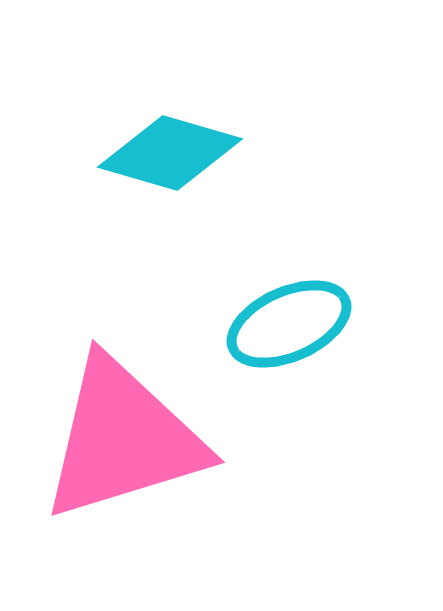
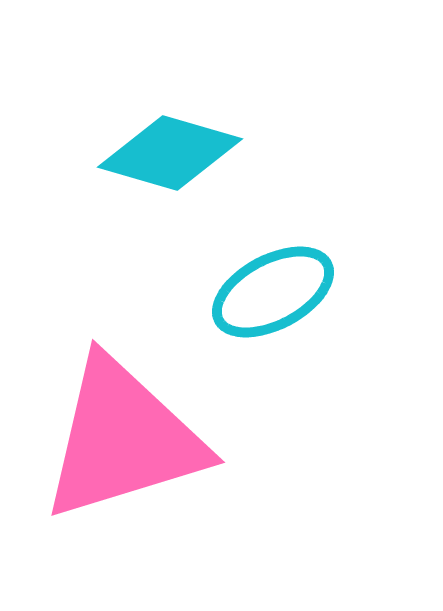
cyan ellipse: moved 16 px left, 32 px up; rotated 4 degrees counterclockwise
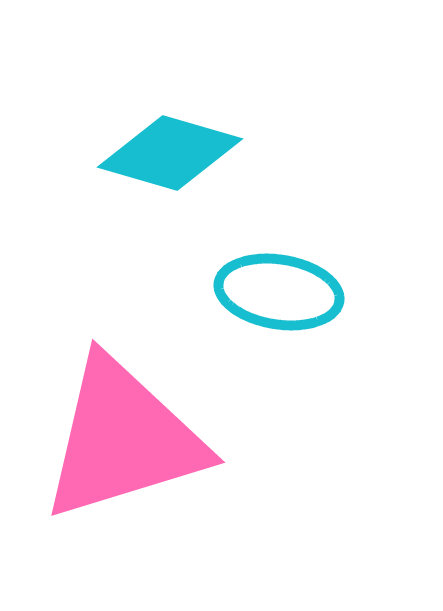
cyan ellipse: moved 6 px right; rotated 37 degrees clockwise
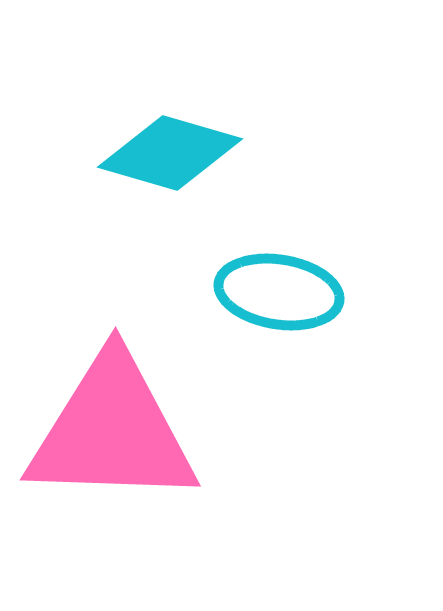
pink triangle: moved 11 px left, 8 px up; rotated 19 degrees clockwise
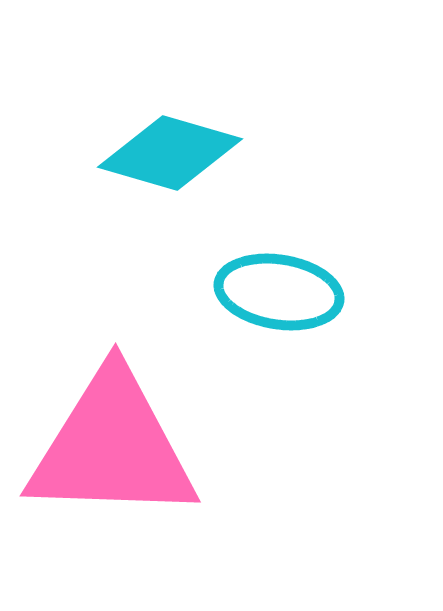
pink triangle: moved 16 px down
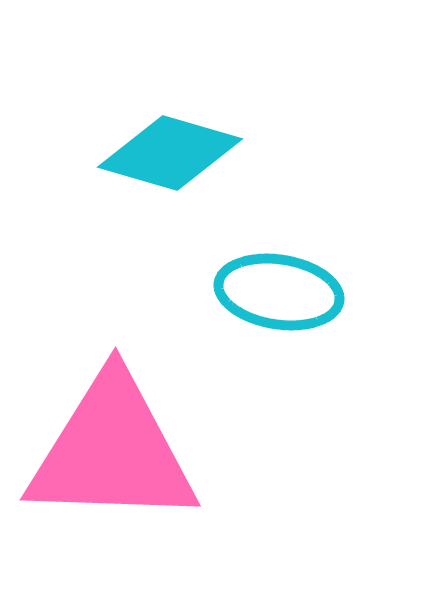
pink triangle: moved 4 px down
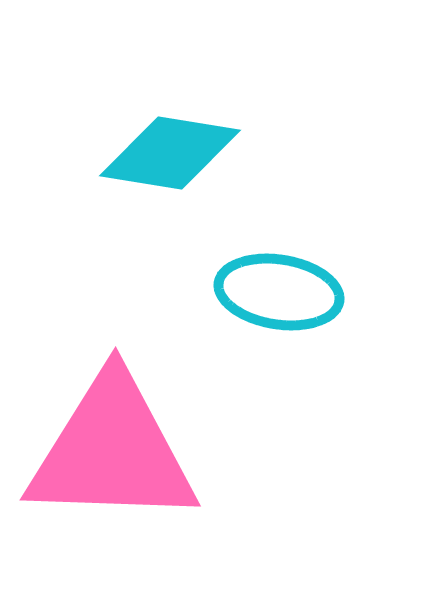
cyan diamond: rotated 7 degrees counterclockwise
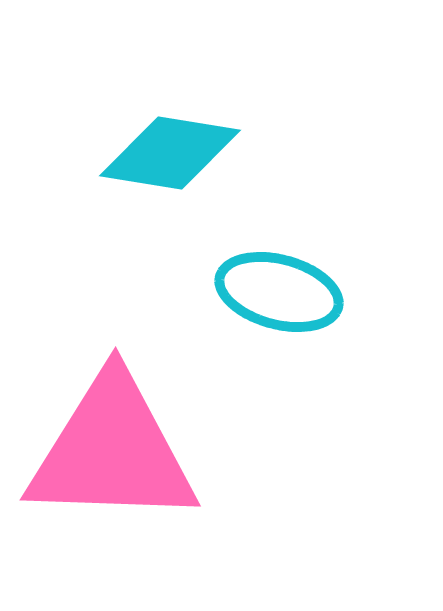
cyan ellipse: rotated 6 degrees clockwise
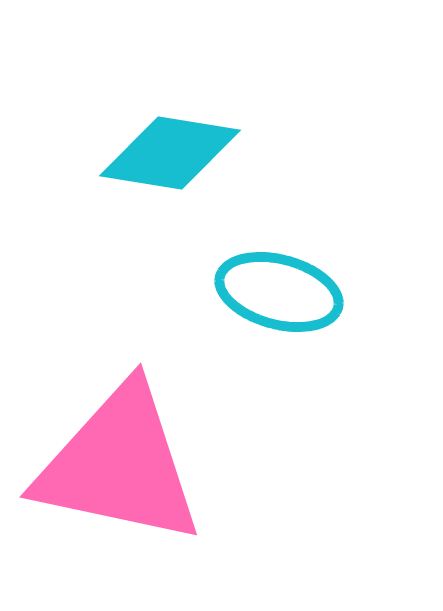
pink triangle: moved 7 px right, 14 px down; rotated 10 degrees clockwise
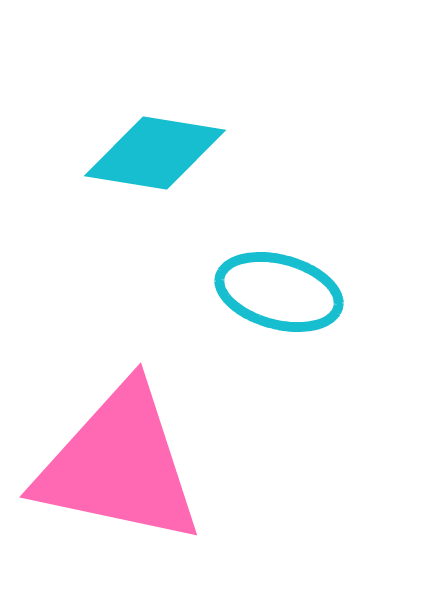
cyan diamond: moved 15 px left
